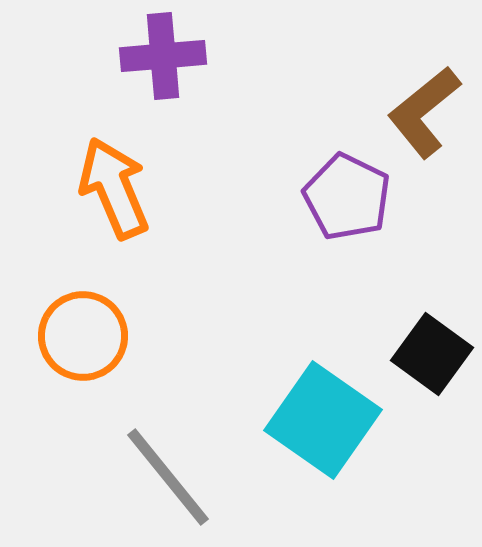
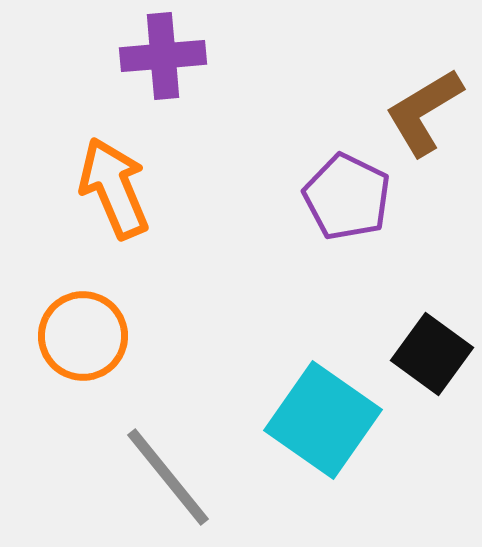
brown L-shape: rotated 8 degrees clockwise
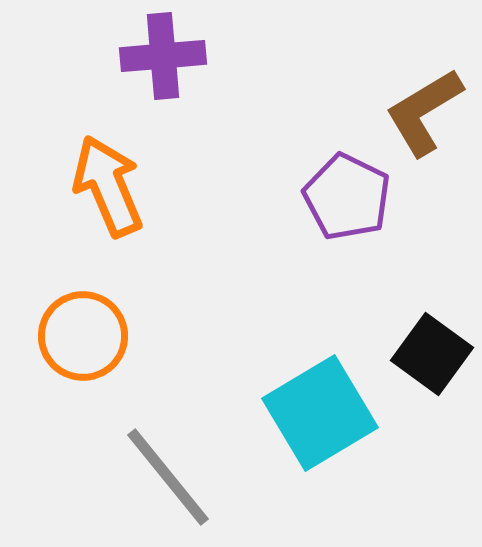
orange arrow: moved 6 px left, 2 px up
cyan square: moved 3 px left, 7 px up; rotated 24 degrees clockwise
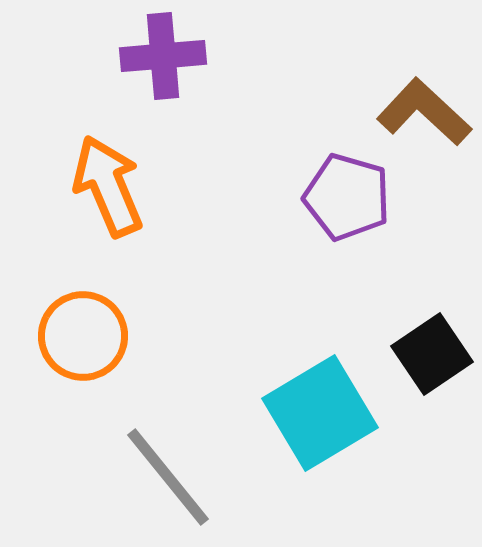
brown L-shape: rotated 74 degrees clockwise
purple pentagon: rotated 10 degrees counterclockwise
black square: rotated 20 degrees clockwise
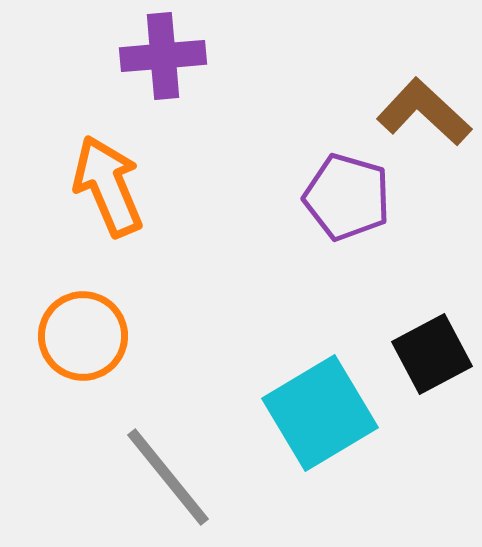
black square: rotated 6 degrees clockwise
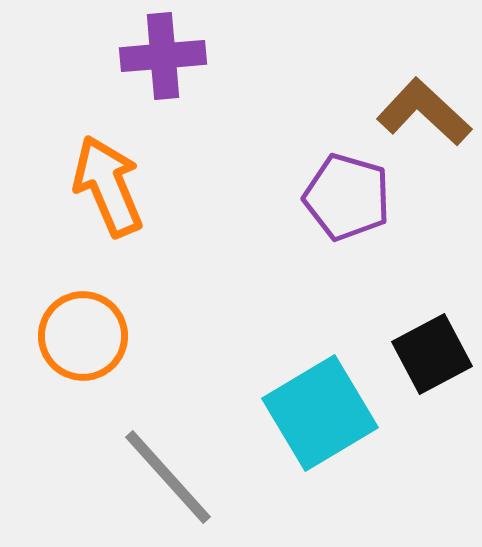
gray line: rotated 3 degrees counterclockwise
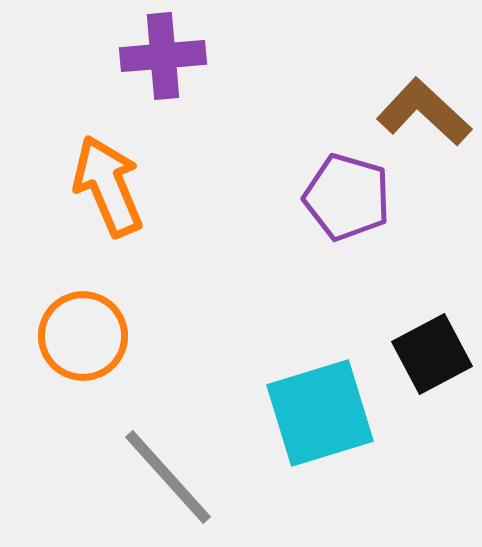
cyan square: rotated 14 degrees clockwise
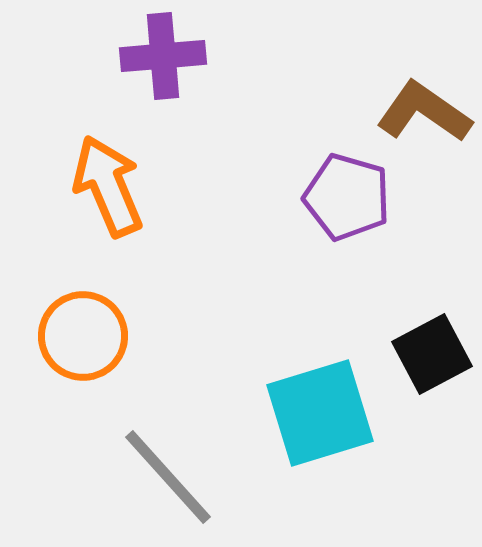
brown L-shape: rotated 8 degrees counterclockwise
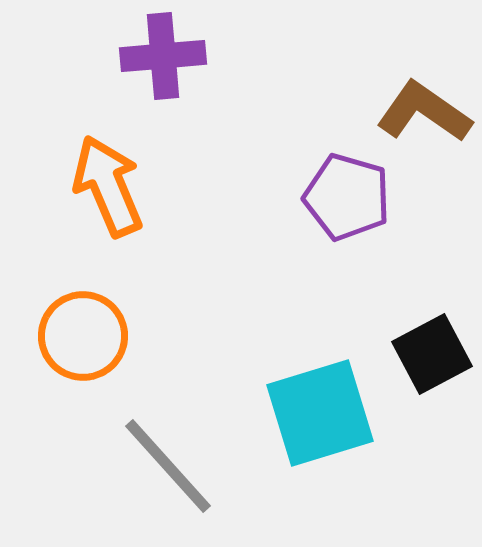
gray line: moved 11 px up
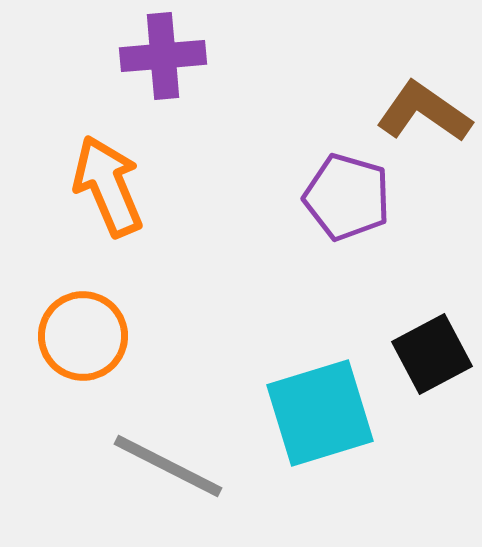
gray line: rotated 21 degrees counterclockwise
